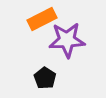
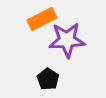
black pentagon: moved 3 px right, 1 px down
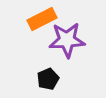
black pentagon: rotated 15 degrees clockwise
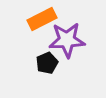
black pentagon: moved 1 px left, 16 px up
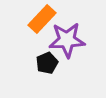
orange rectangle: rotated 20 degrees counterclockwise
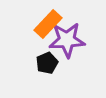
orange rectangle: moved 6 px right, 5 px down
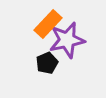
purple star: rotated 9 degrees counterclockwise
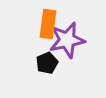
orange rectangle: rotated 36 degrees counterclockwise
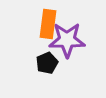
purple star: rotated 12 degrees clockwise
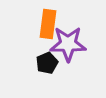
purple star: moved 1 px right, 4 px down
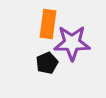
purple star: moved 4 px right, 1 px up
